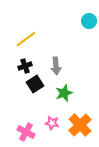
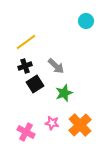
cyan circle: moved 3 px left
yellow line: moved 3 px down
gray arrow: rotated 42 degrees counterclockwise
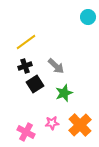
cyan circle: moved 2 px right, 4 px up
pink star: rotated 16 degrees counterclockwise
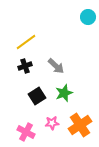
black square: moved 2 px right, 12 px down
orange cross: rotated 10 degrees clockwise
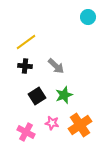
black cross: rotated 24 degrees clockwise
green star: moved 2 px down
pink star: rotated 16 degrees clockwise
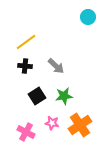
green star: moved 1 px down; rotated 12 degrees clockwise
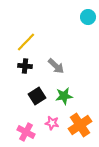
yellow line: rotated 10 degrees counterclockwise
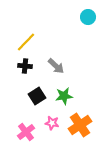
pink cross: rotated 24 degrees clockwise
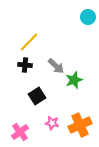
yellow line: moved 3 px right
black cross: moved 1 px up
green star: moved 10 px right, 16 px up; rotated 12 degrees counterclockwise
orange cross: rotated 10 degrees clockwise
pink cross: moved 6 px left
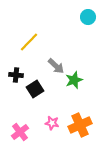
black cross: moved 9 px left, 10 px down
black square: moved 2 px left, 7 px up
